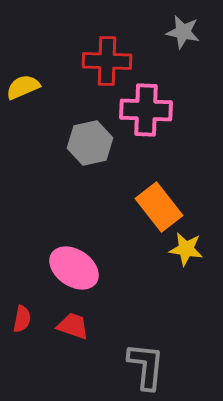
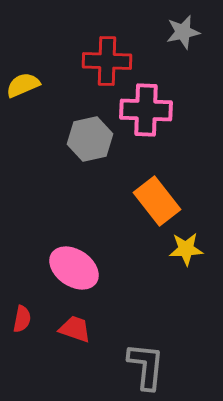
gray star: rotated 24 degrees counterclockwise
yellow semicircle: moved 2 px up
gray hexagon: moved 4 px up
orange rectangle: moved 2 px left, 6 px up
yellow star: rotated 12 degrees counterclockwise
red trapezoid: moved 2 px right, 3 px down
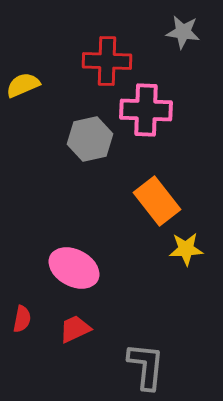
gray star: rotated 20 degrees clockwise
pink ellipse: rotated 6 degrees counterclockwise
red trapezoid: rotated 44 degrees counterclockwise
